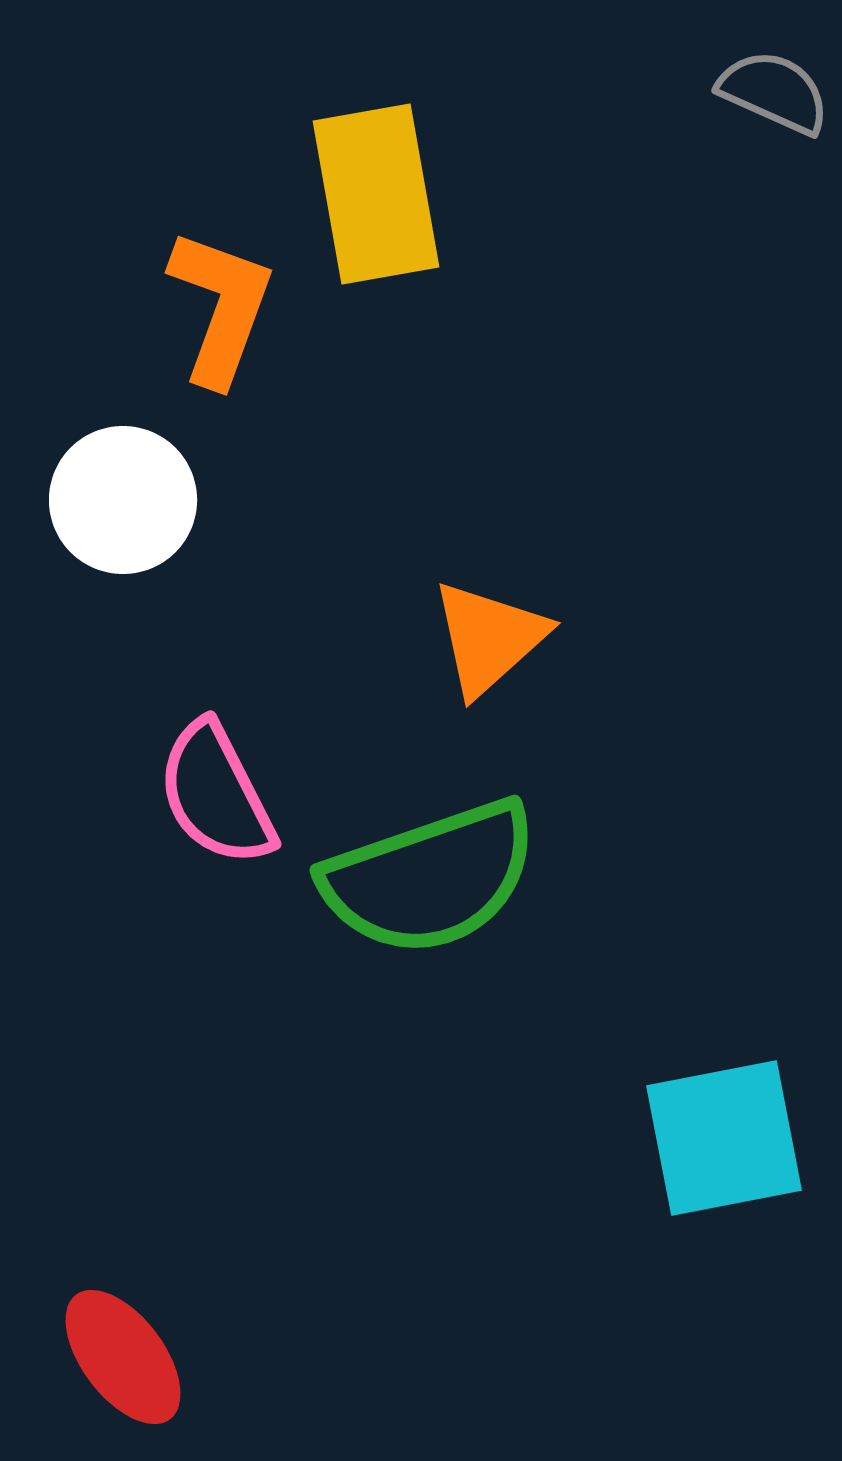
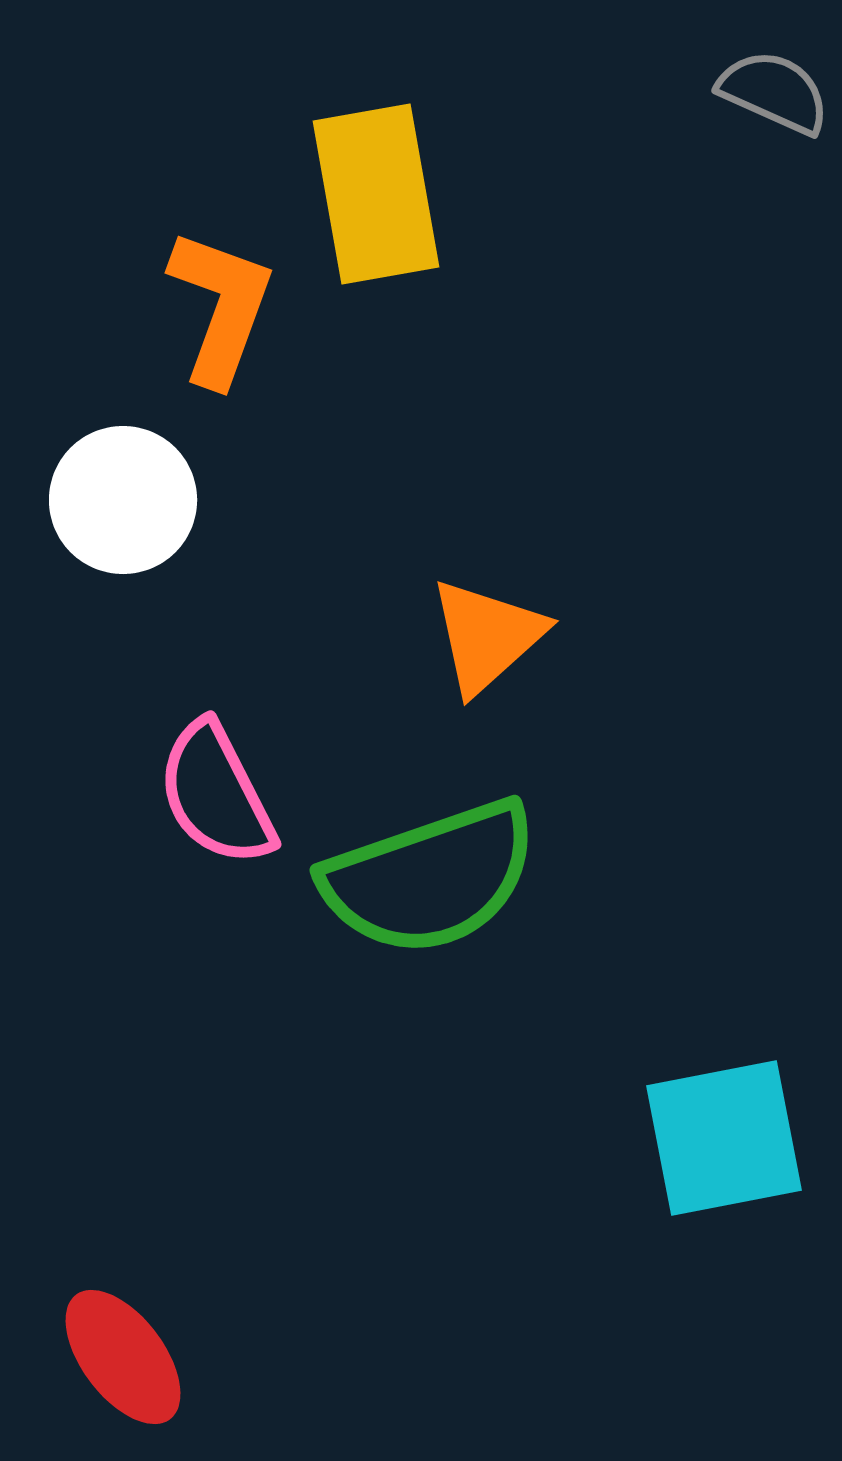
orange triangle: moved 2 px left, 2 px up
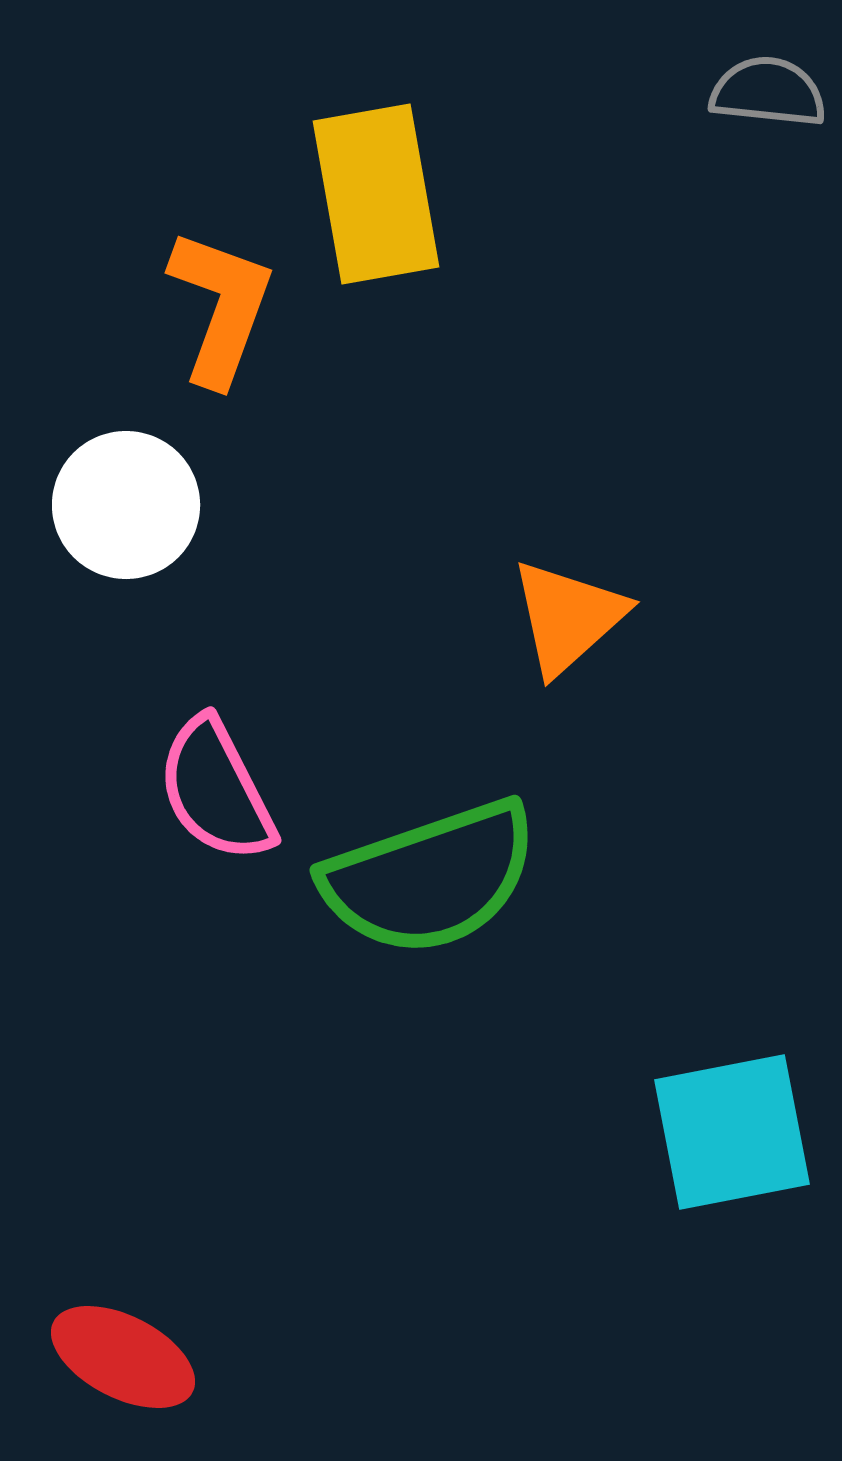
gray semicircle: moved 6 px left; rotated 18 degrees counterclockwise
white circle: moved 3 px right, 5 px down
orange triangle: moved 81 px right, 19 px up
pink semicircle: moved 4 px up
cyan square: moved 8 px right, 6 px up
red ellipse: rotated 26 degrees counterclockwise
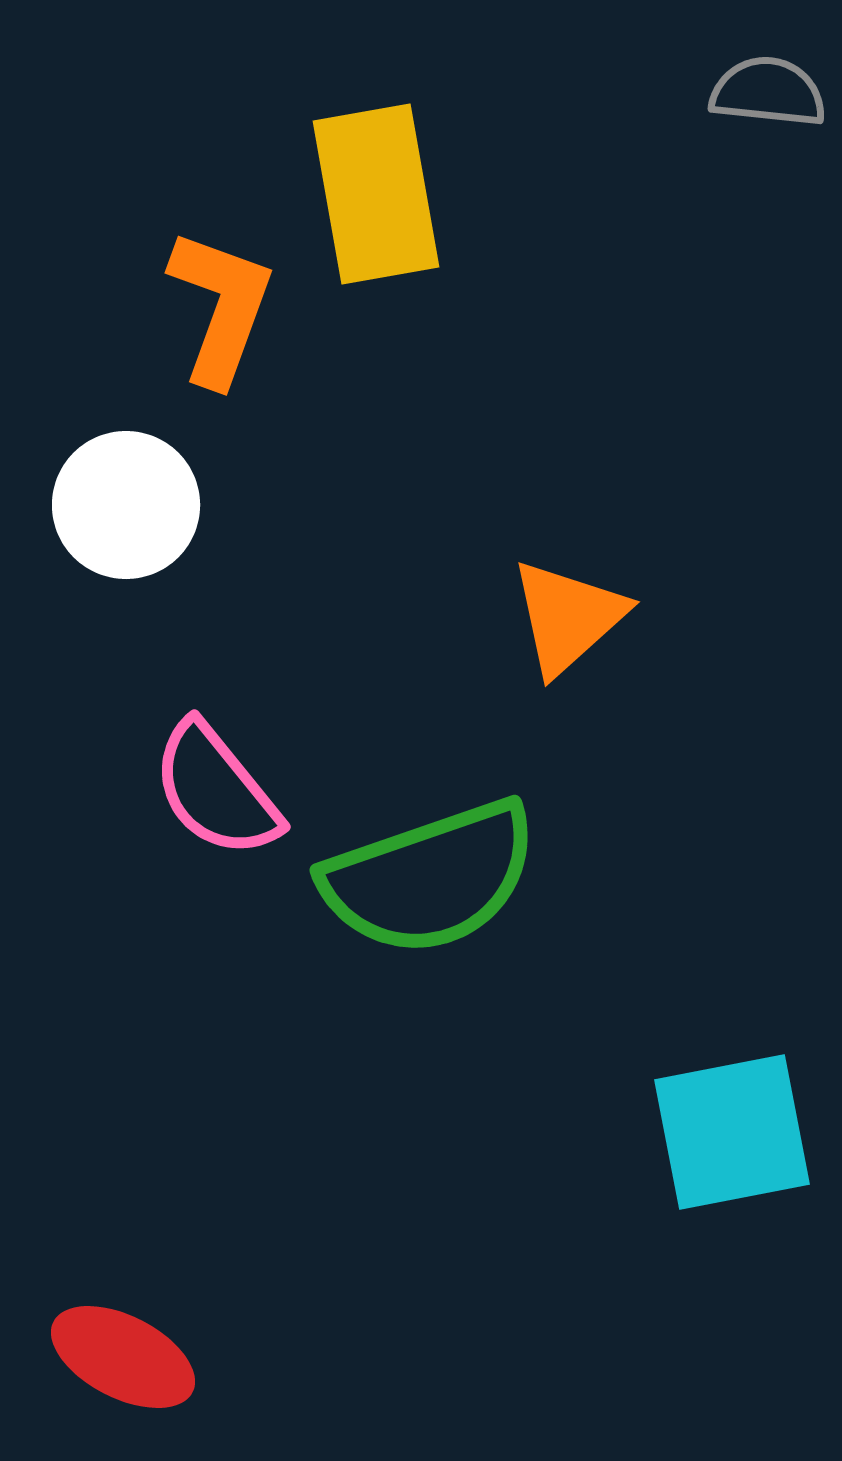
pink semicircle: rotated 12 degrees counterclockwise
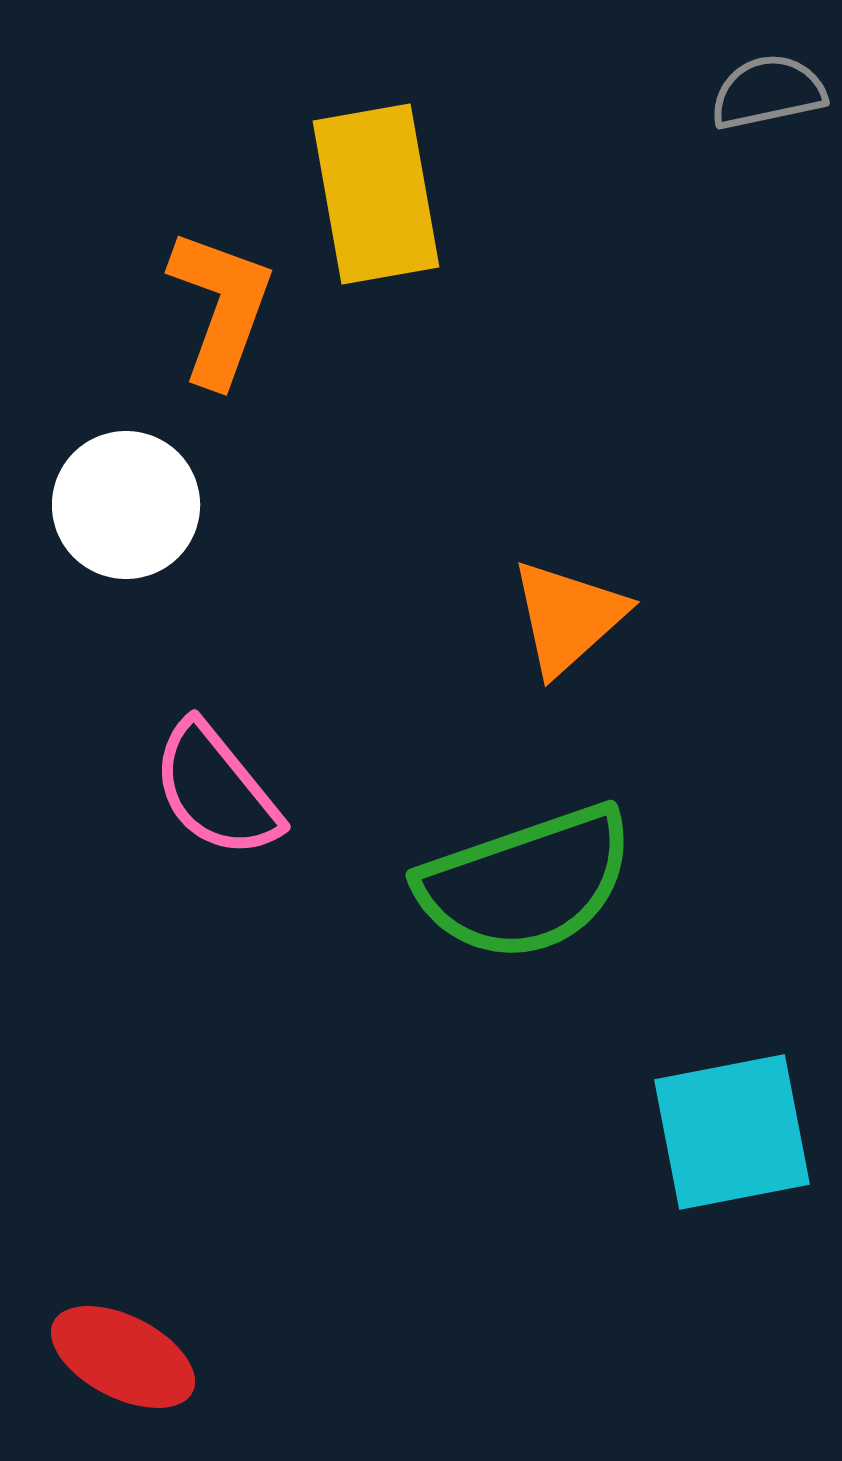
gray semicircle: rotated 18 degrees counterclockwise
green semicircle: moved 96 px right, 5 px down
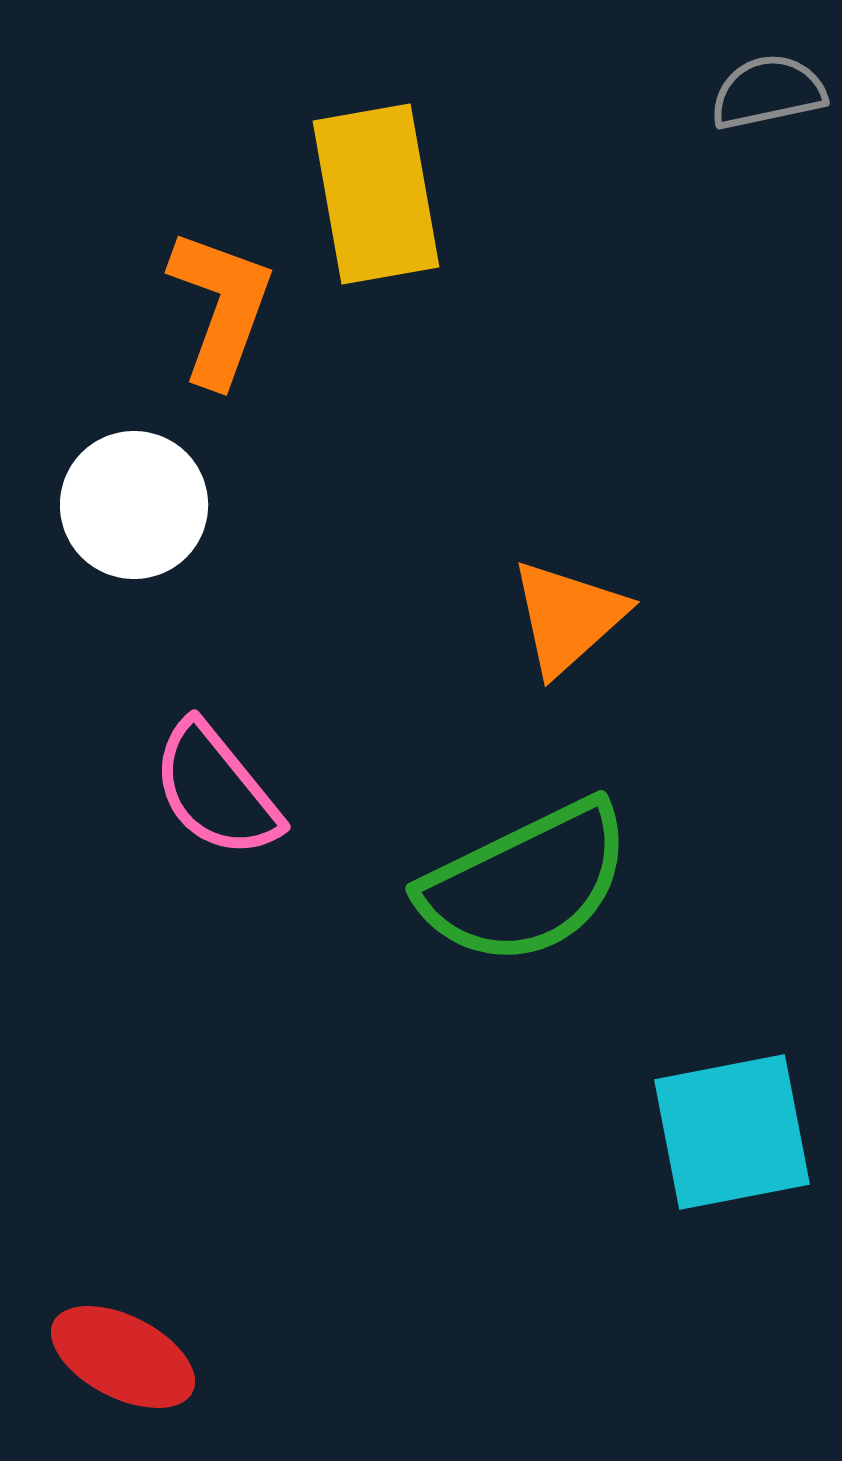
white circle: moved 8 px right
green semicircle: rotated 7 degrees counterclockwise
